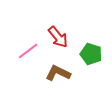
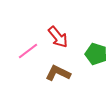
green pentagon: moved 5 px right
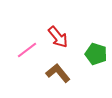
pink line: moved 1 px left, 1 px up
brown L-shape: rotated 25 degrees clockwise
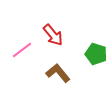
red arrow: moved 5 px left, 2 px up
pink line: moved 5 px left
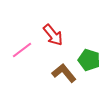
green pentagon: moved 7 px left, 6 px down
brown L-shape: moved 6 px right
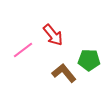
pink line: moved 1 px right
green pentagon: rotated 15 degrees counterclockwise
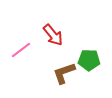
pink line: moved 2 px left
brown L-shape: rotated 70 degrees counterclockwise
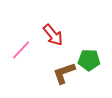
pink line: rotated 10 degrees counterclockwise
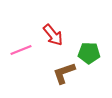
pink line: rotated 25 degrees clockwise
green pentagon: moved 7 px up
